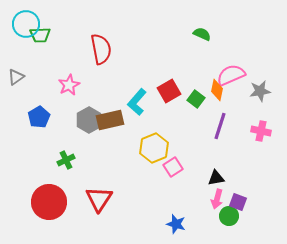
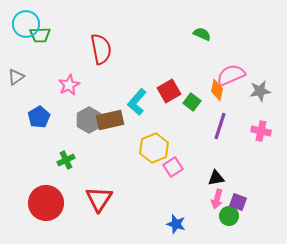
green square: moved 4 px left, 3 px down
red circle: moved 3 px left, 1 px down
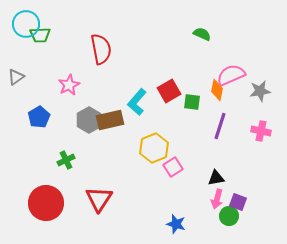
green square: rotated 30 degrees counterclockwise
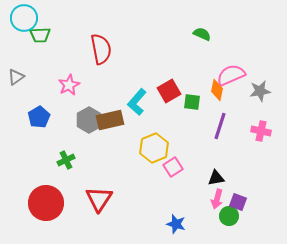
cyan circle: moved 2 px left, 6 px up
